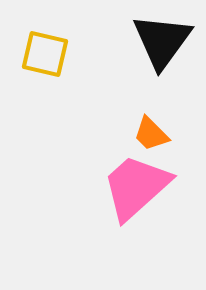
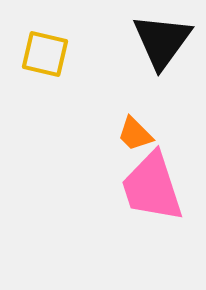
orange trapezoid: moved 16 px left
pink trapezoid: moved 16 px right; rotated 66 degrees counterclockwise
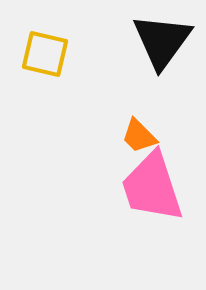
orange trapezoid: moved 4 px right, 2 px down
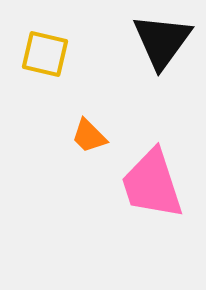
orange trapezoid: moved 50 px left
pink trapezoid: moved 3 px up
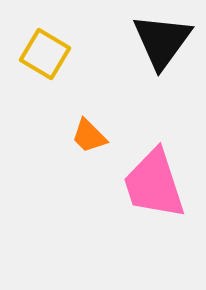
yellow square: rotated 18 degrees clockwise
pink trapezoid: moved 2 px right
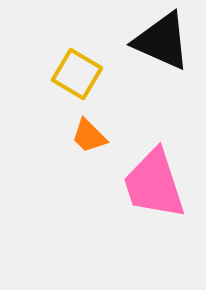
black triangle: rotated 42 degrees counterclockwise
yellow square: moved 32 px right, 20 px down
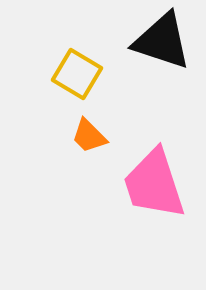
black triangle: rotated 6 degrees counterclockwise
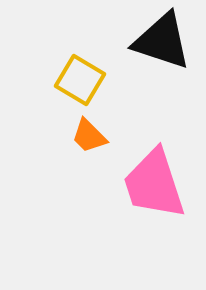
yellow square: moved 3 px right, 6 px down
